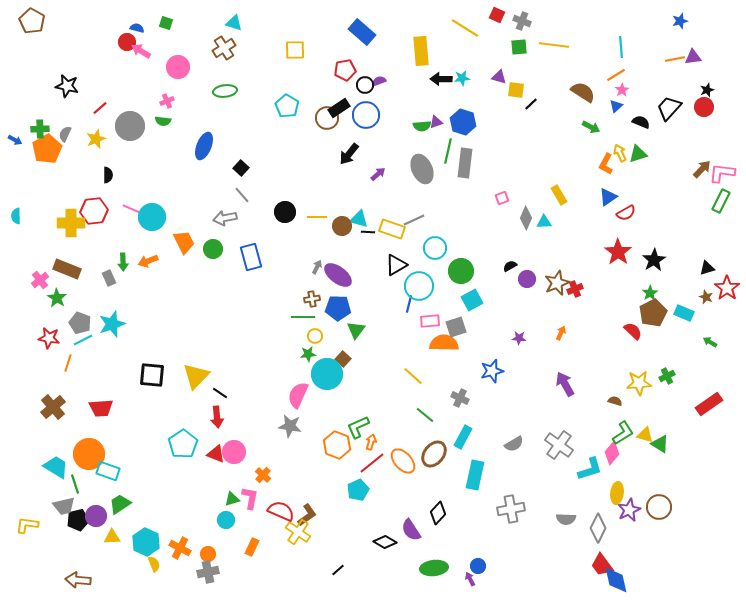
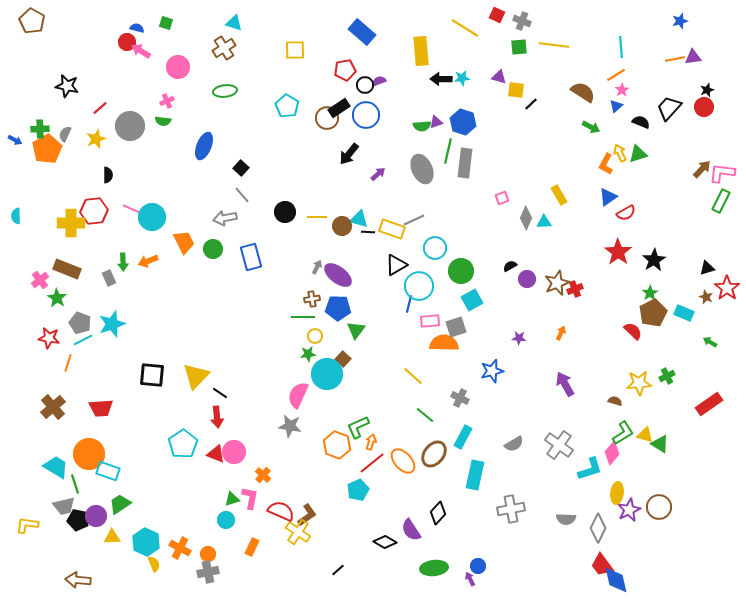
black pentagon at (78, 520): rotated 25 degrees clockwise
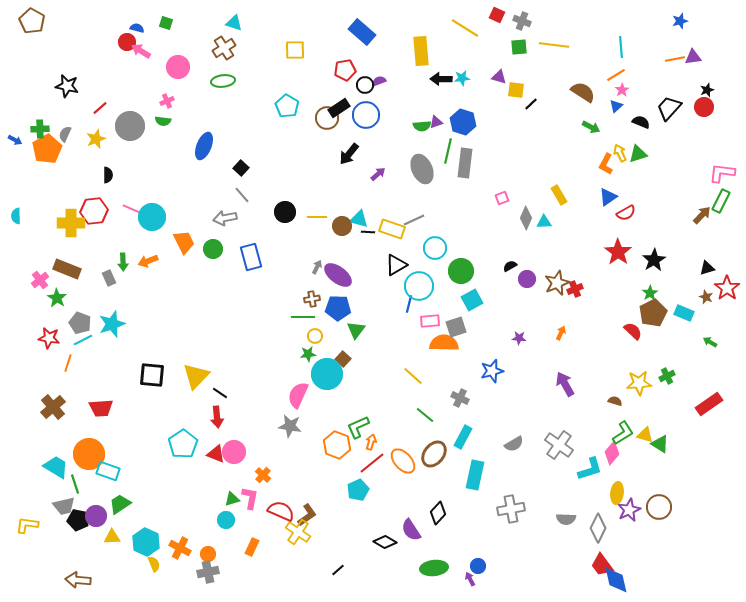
green ellipse at (225, 91): moved 2 px left, 10 px up
brown arrow at (702, 169): moved 46 px down
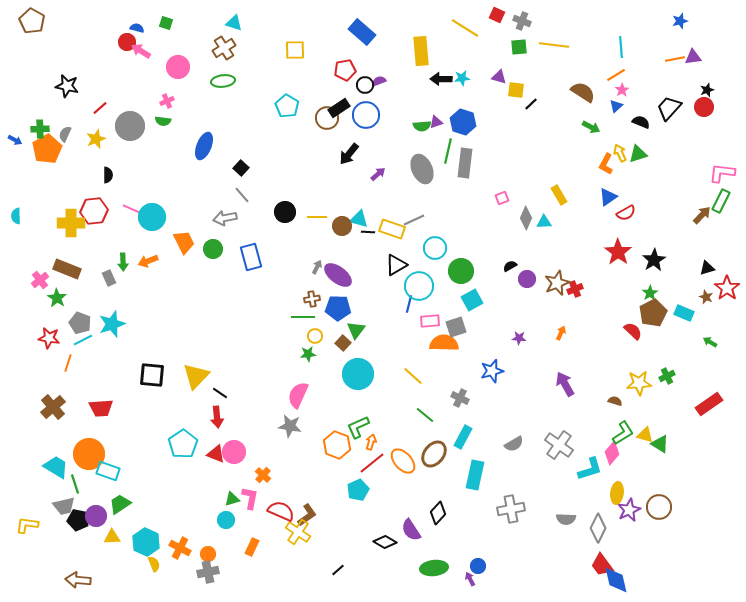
brown square at (343, 359): moved 16 px up
cyan circle at (327, 374): moved 31 px right
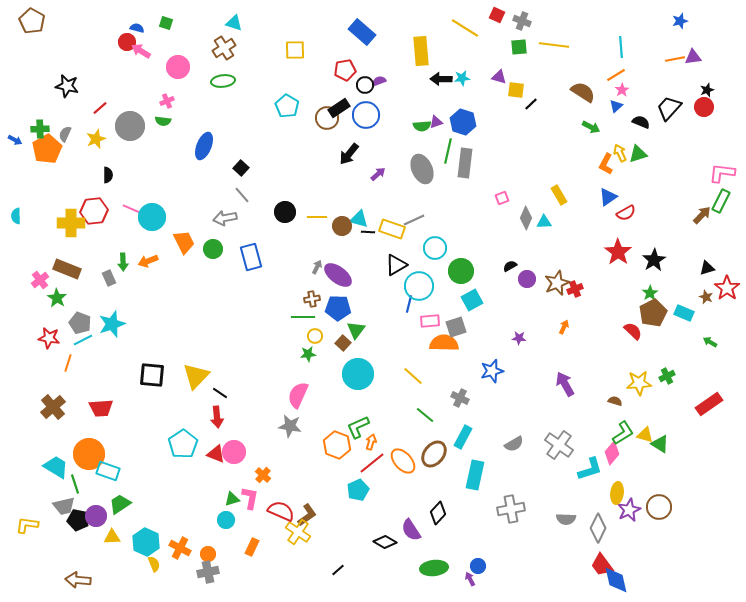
orange arrow at (561, 333): moved 3 px right, 6 px up
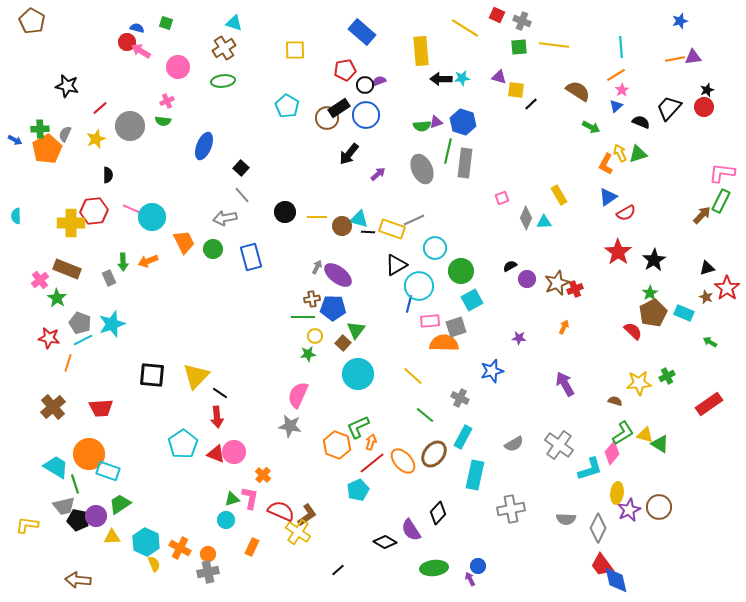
brown semicircle at (583, 92): moved 5 px left, 1 px up
blue pentagon at (338, 308): moved 5 px left
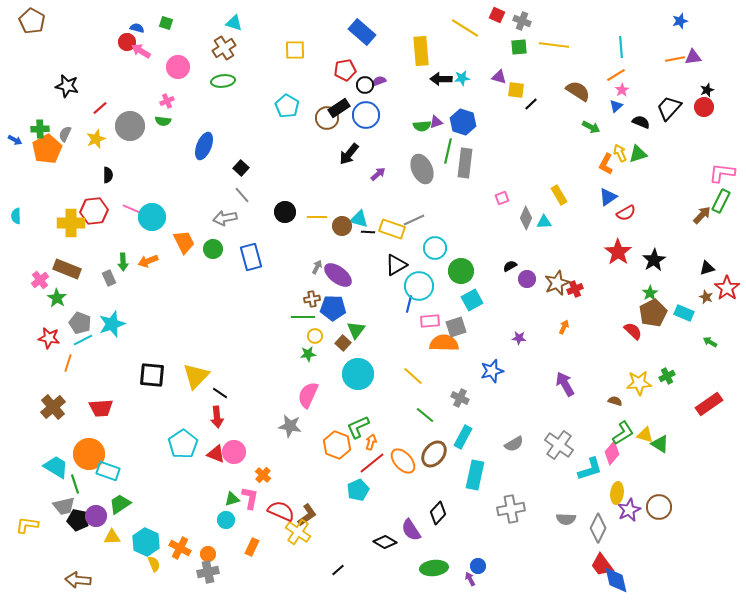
pink semicircle at (298, 395): moved 10 px right
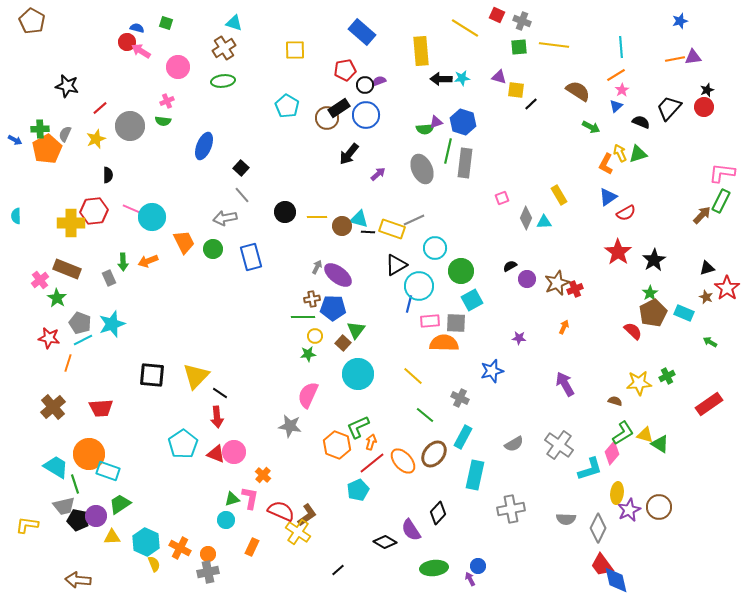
green semicircle at (422, 126): moved 3 px right, 3 px down
gray square at (456, 327): moved 4 px up; rotated 20 degrees clockwise
